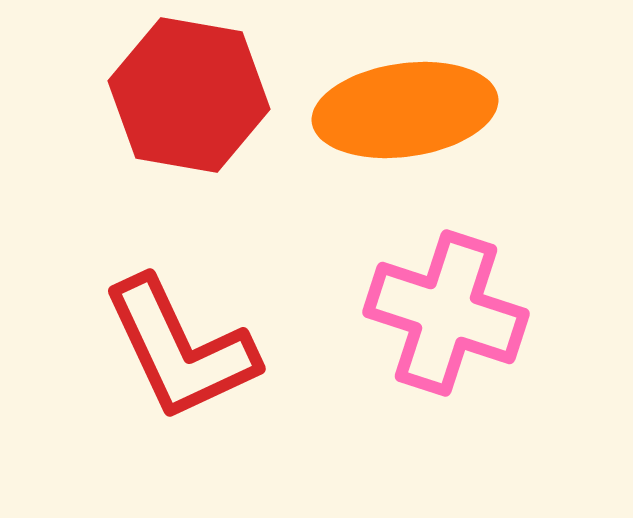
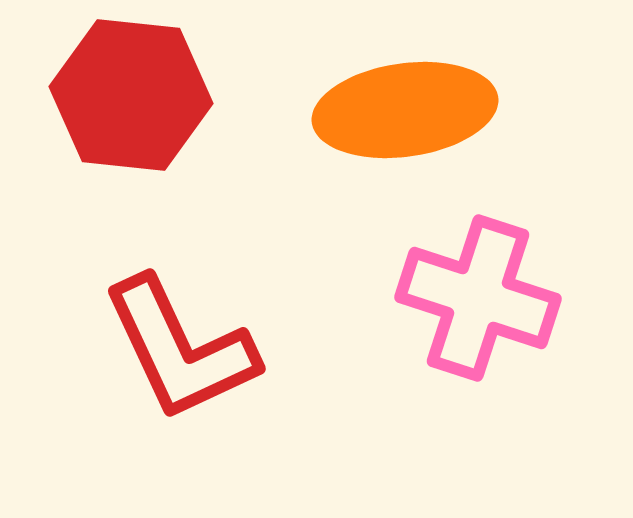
red hexagon: moved 58 px left; rotated 4 degrees counterclockwise
pink cross: moved 32 px right, 15 px up
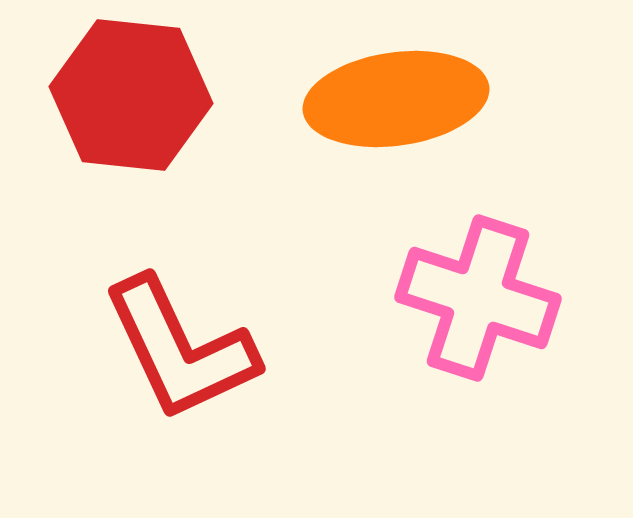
orange ellipse: moved 9 px left, 11 px up
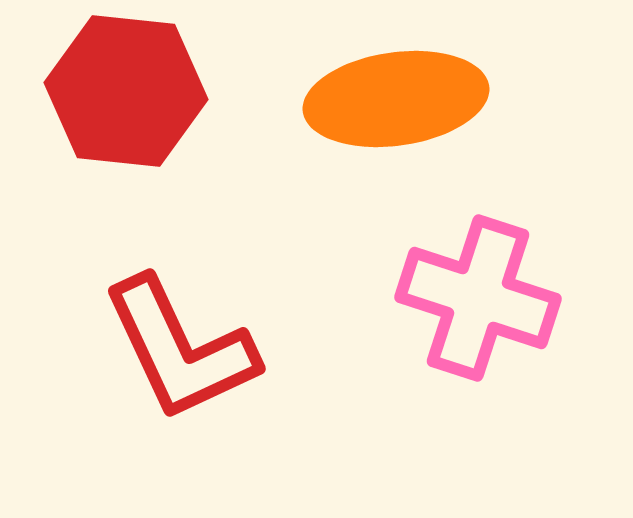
red hexagon: moved 5 px left, 4 px up
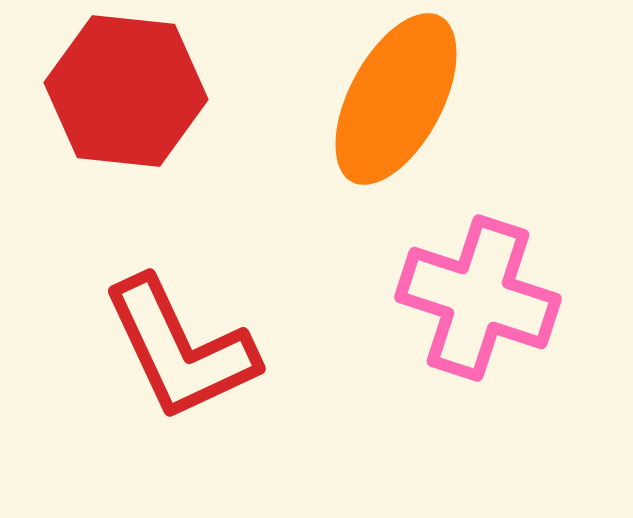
orange ellipse: rotated 54 degrees counterclockwise
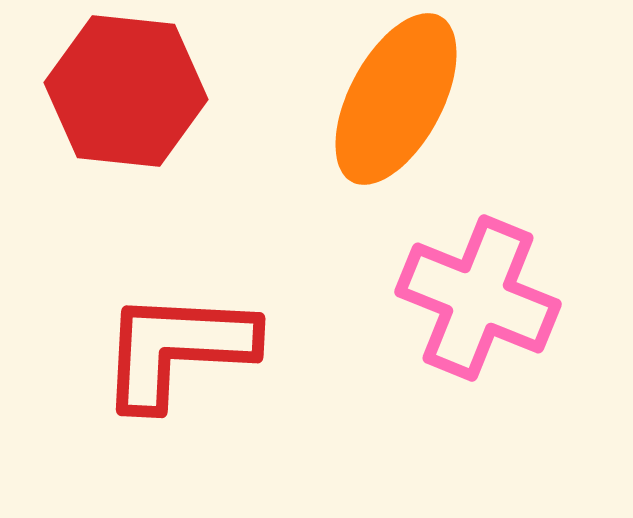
pink cross: rotated 4 degrees clockwise
red L-shape: moved 3 px left; rotated 118 degrees clockwise
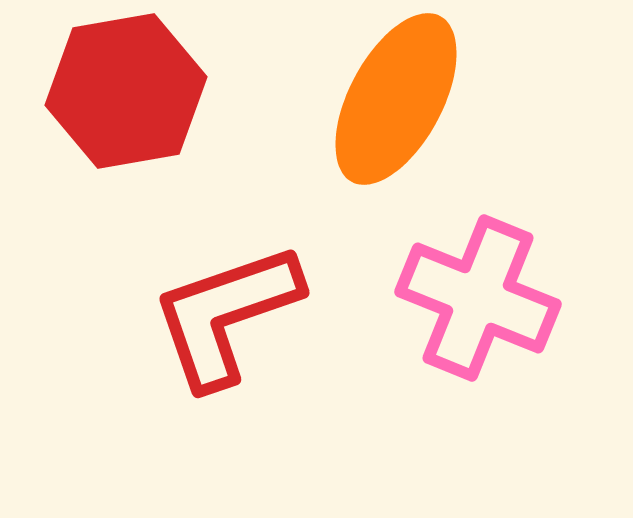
red hexagon: rotated 16 degrees counterclockwise
red L-shape: moved 49 px right, 34 px up; rotated 22 degrees counterclockwise
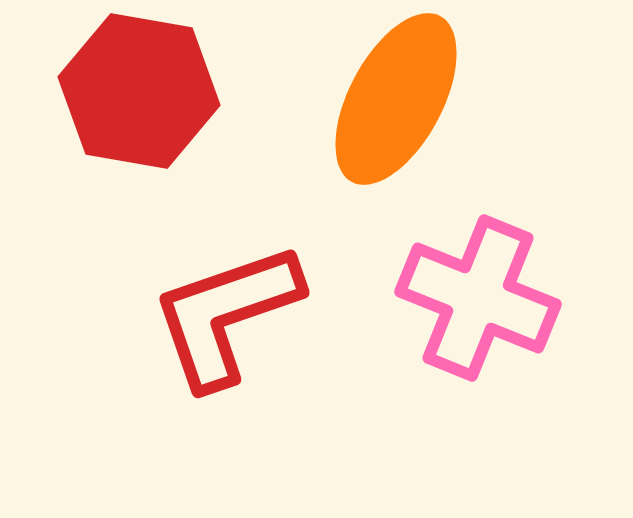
red hexagon: moved 13 px right; rotated 20 degrees clockwise
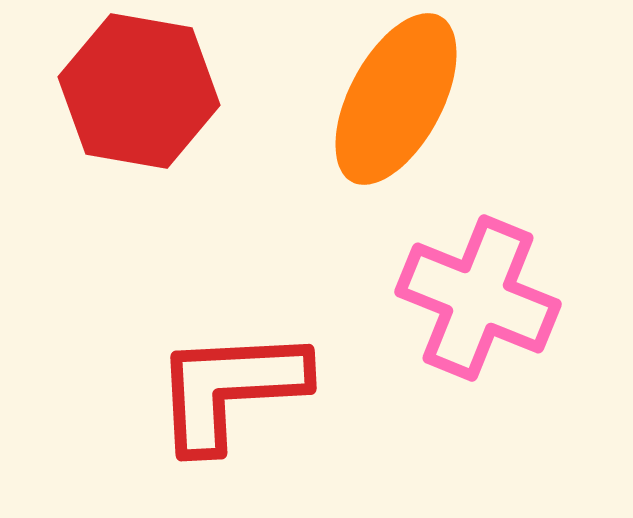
red L-shape: moved 4 px right, 74 px down; rotated 16 degrees clockwise
